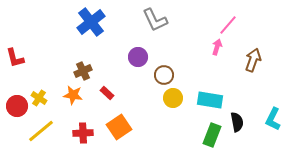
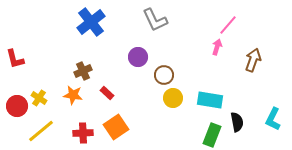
red L-shape: moved 1 px down
orange square: moved 3 px left
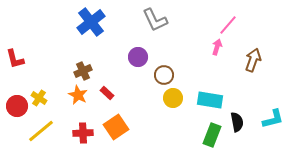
orange star: moved 5 px right; rotated 18 degrees clockwise
cyan L-shape: rotated 130 degrees counterclockwise
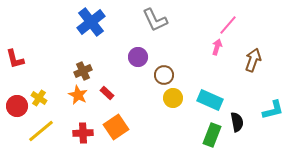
cyan rectangle: rotated 15 degrees clockwise
cyan L-shape: moved 9 px up
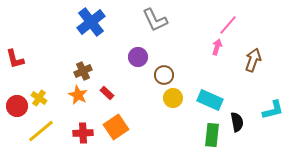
green rectangle: rotated 15 degrees counterclockwise
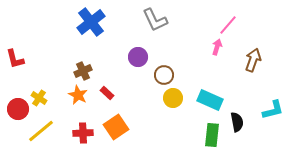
red circle: moved 1 px right, 3 px down
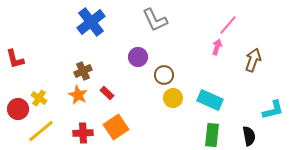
black semicircle: moved 12 px right, 14 px down
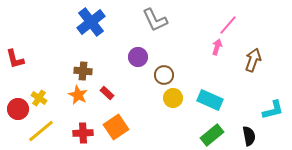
brown cross: rotated 30 degrees clockwise
green rectangle: rotated 45 degrees clockwise
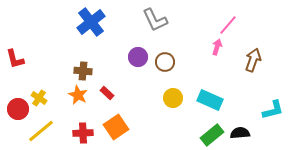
brown circle: moved 1 px right, 13 px up
black semicircle: moved 9 px left, 3 px up; rotated 84 degrees counterclockwise
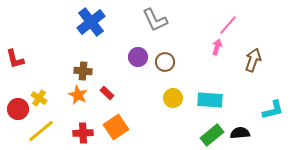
cyan rectangle: rotated 20 degrees counterclockwise
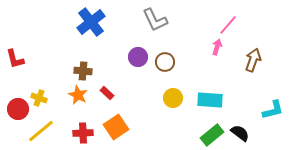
yellow cross: rotated 14 degrees counterclockwise
black semicircle: rotated 42 degrees clockwise
